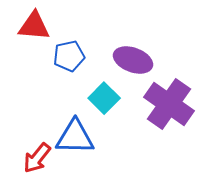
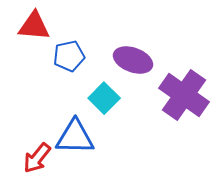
purple cross: moved 15 px right, 9 px up
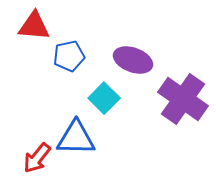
purple cross: moved 1 px left, 4 px down
blue triangle: moved 1 px right, 1 px down
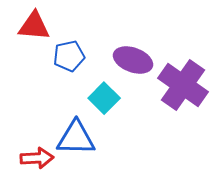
purple cross: moved 14 px up
red arrow: rotated 132 degrees counterclockwise
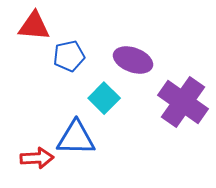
purple cross: moved 17 px down
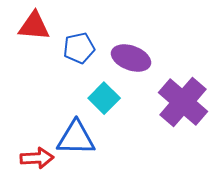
blue pentagon: moved 10 px right, 8 px up
purple ellipse: moved 2 px left, 2 px up
purple cross: rotated 6 degrees clockwise
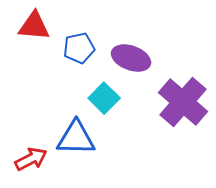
red arrow: moved 6 px left, 1 px down; rotated 24 degrees counterclockwise
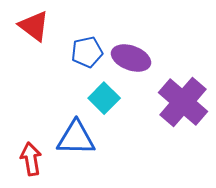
red triangle: rotated 32 degrees clockwise
blue pentagon: moved 8 px right, 4 px down
red arrow: rotated 72 degrees counterclockwise
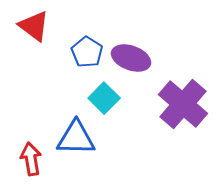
blue pentagon: rotated 28 degrees counterclockwise
purple cross: moved 2 px down
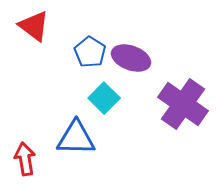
blue pentagon: moved 3 px right
purple cross: rotated 6 degrees counterclockwise
red arrow: moved 6 px left
